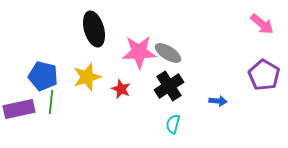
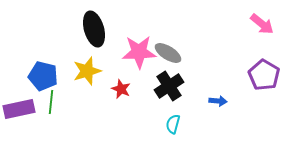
yellow star: moved 6 px up
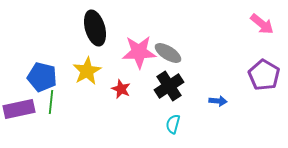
black ellipse: moved 1 px right, 1 px up
yellow star: rotated 12 degrees counterclockwise
blue pentagon: moved 1 px left, 1 px down
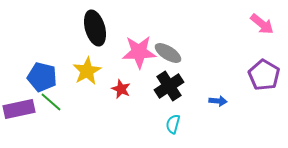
green line: rotated 55 degrees counterclockwise
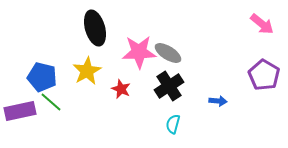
purple rectangle: moved 1 px right, 2 px down
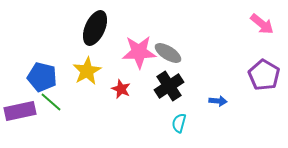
black ellipse: rotated 40 degrees clockwise
cyan semicircle: moved 6 px right, 1 px up
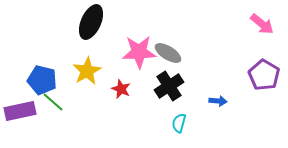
black ellipse: moved 4 px left, 6 px up
blue pentagon: moved 3 px down
green line: moved 2 px right
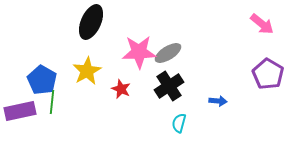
gray ellipse: rotated 64 degrees counterclockwise
purple pentagon: moved 4 px right, 1 px up
blue pentagon: rotated 16 degrees clockwise
green line: moved 1 px left; rotated 55 degrees clockwise
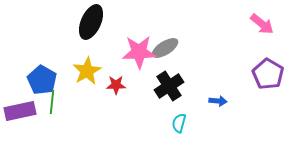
gray ellipse: moved 3 px left, 5 px up
red star: moved 5 px left, 4 px up; rotated 24 degrees counterclockwise
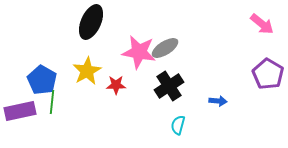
pink star: rotated 12 degrees clockwise
cyan semicircle: moved 1 px left, 2 px down
